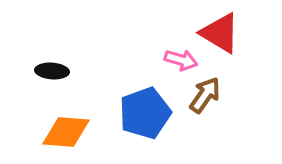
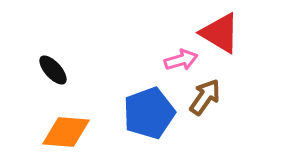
pink arrow: rotated 32 degrees counterclockwise
black ellipse: moved 1 px right, 1 px up; rotated 44 degrees clockwise
brown arrow: moved 2 px down
blue pentagon: moved 4 px right
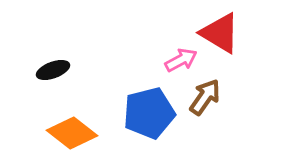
pink arrow: rotated 12 degrees counterclockwise
black ellipse: rotated 68 degrees counterclockwise
blue pentagon: rotated 6 degrees clockwise
orange diamond: moved 6 px right, 1 px down; rotated 33 degrees clockwise
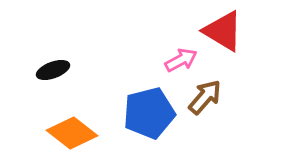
red triangle: moved 3 px right, 2 px up
brown arrow: rotated 6 degrees clockwise
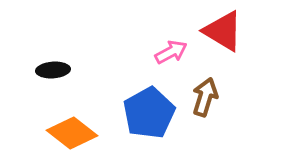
pink arrow: moved 10 px left, 8 px up
black ellipse: rotated 16 degrees clockwise
brown arrow: rotated 24 degrees counterclockwise
blue pentagon: rotated 15 degrees counterclockwise
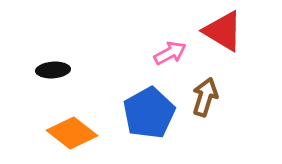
pink arrow: moved 1 px left, 1 px down
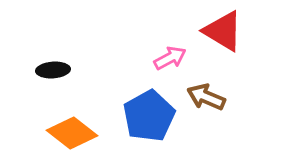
pink arrow: moved 5 px down
brown arrow: moved 1 px right; rotated 84 degrees counterclockwise
blue pentagon: moved 3 px down
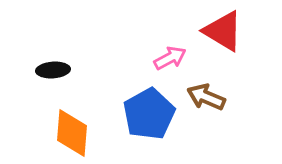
blue pentagon: moved 2 px up
orange diamond: rotated 57 degrees clockwise
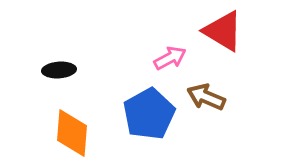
black ellipse: moved 6 px right
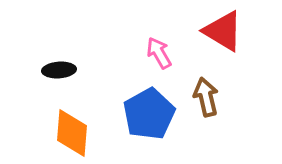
pink arrow: moved 11 px left, 5 px up; rotated 92 degrees counterclockwise
brown arrow: rotated 54 degrees clockwise
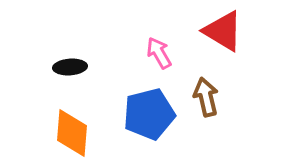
black ellipse: moved 11 px right, 3 px up
blue pentagon: rotated 15 degrees clockwise
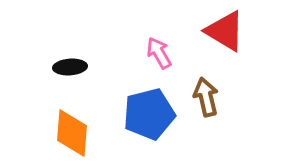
red triangle: moved 2 px right
